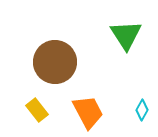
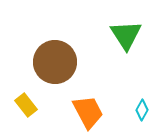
yellow rectangle: moved 11 px left, 5 px up
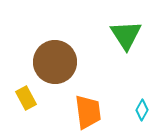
yellow rectangle: moved 7 px up; rotated 10 degrees clockwise
orange trapezoid: rotated 21 degrees clockwise
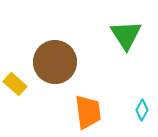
yellow rectangle: moved 11 px left, 14 px up; rotated 20 degrees counterclockwise
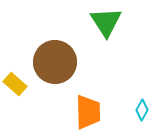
green triangle: moved 20 px left, 13 px up
orange trapezoid: rotated 6 degrees clockwise
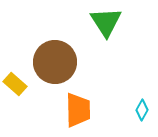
orange trapezoid: moved 10 px left, 2 px up
